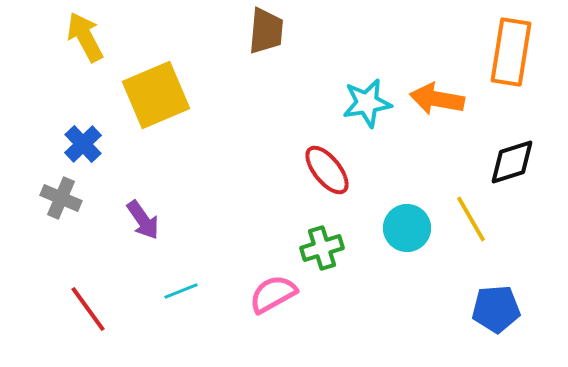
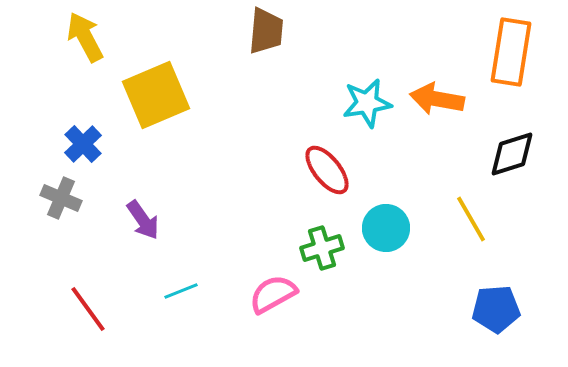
black diamond: moved 8 px up
cyan circle: moved 21 px left
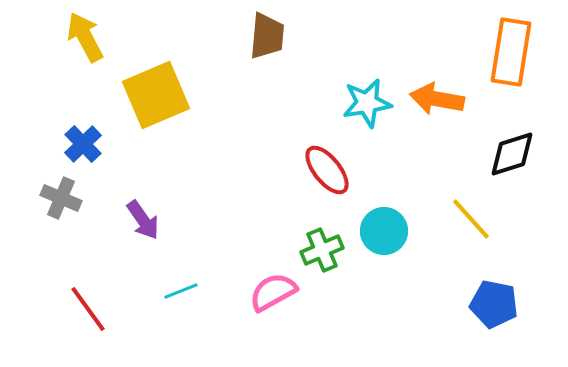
brown trapezoid: moved 1 px right, 5 px down
yellow line: rotated 12 degrees counterclockwise
cyan circle: moved 2 px left, 3 px down
green cross: moved 2 px down; rotated 6 degrees counterclockwise
pink semicircle: moved 2 px up
blue pentagon: moved 2 px left, 5 px up; rotated 15 degrees clockwise
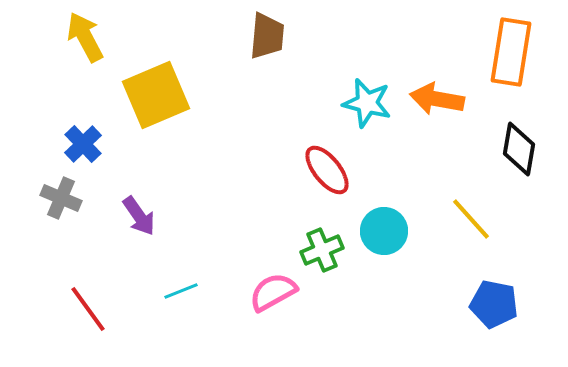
cyan star: rotated 24 degrees clockwise
black diamond: moved 7 px right, 5 px up; rotated 62 degrees counterclockwise
purple arrow: moved 4 px left, 4 px up
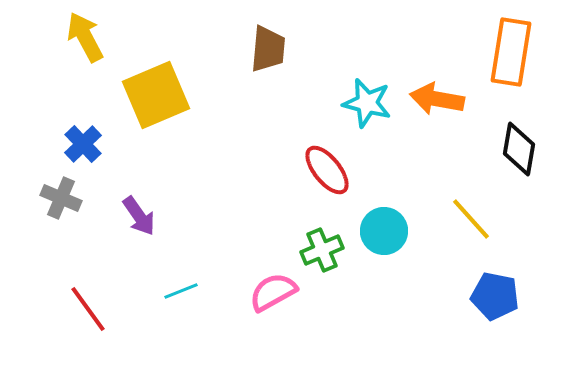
brown trapezoid: moved 1 px right, 13 px down
blue pentagon: moved 1 px right, 8 px up
